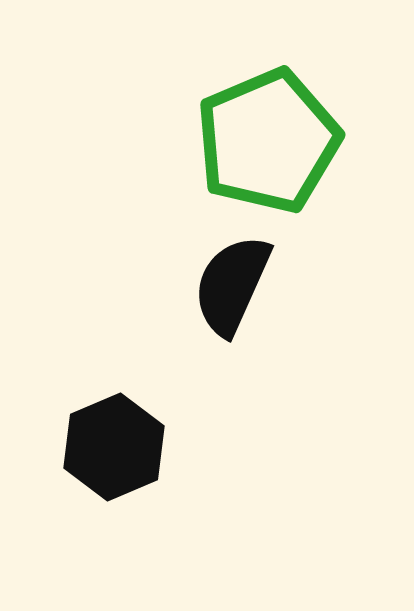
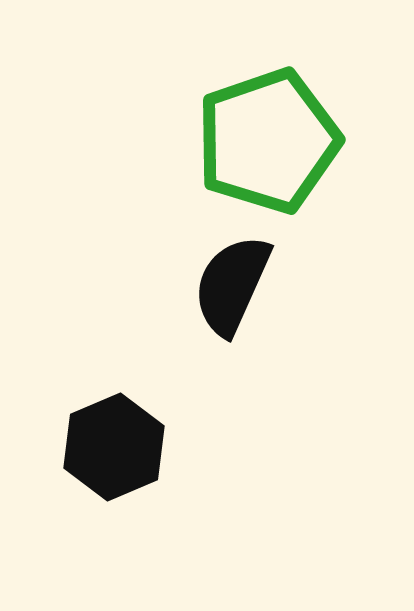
green pentagon: rotated 4 degrees clockwise
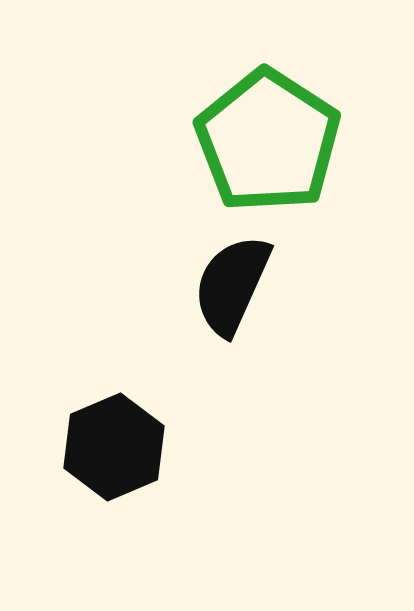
green pentagon: rotated 20 degrees counterclockwise
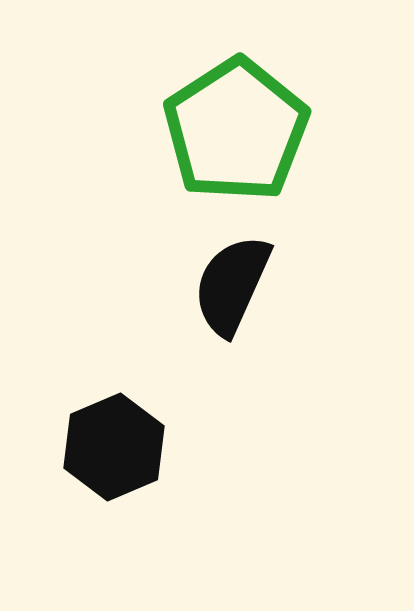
green pentagon: moved 32 px left, 11 px up; rotated 6 degrees clockwise
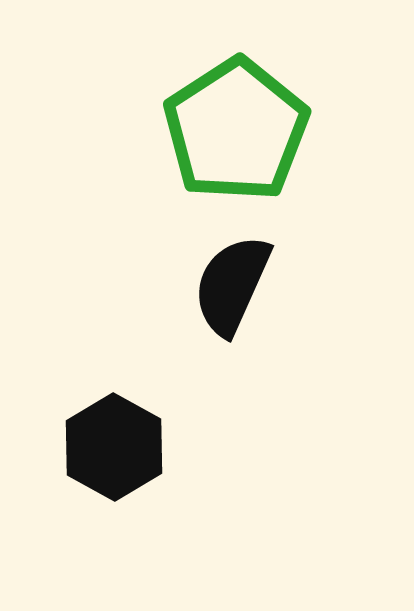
black hexagon: rotated 8 degrees counterclockwise
